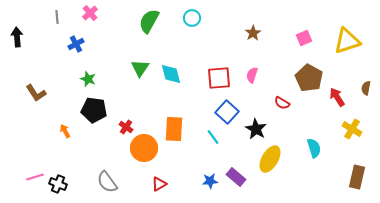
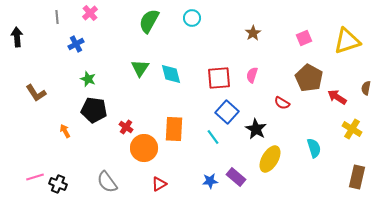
red arrow: rotated 24 degrees counterclockwise
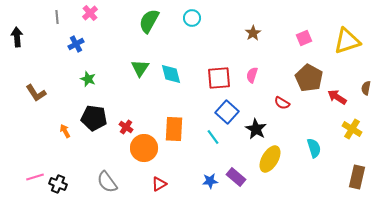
black pentagon: moved 8 px down
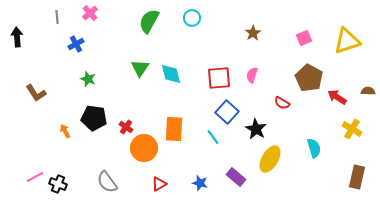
brown semicircle: moved 2 px right, 3 px down; rotated 80 degrees clockwise
pink line: rotated 12 degrees counterclockwise
blue star: moved 10 px left, 2 px down; rotated 21 degrees clockwise
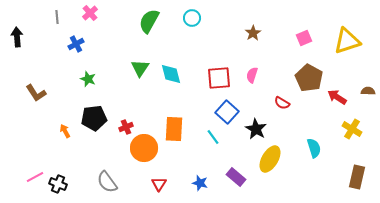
black pentagon: rotated 15 degrees counterclockwise
red cross: rotated 32 degrees clockwise
red triangle: rotated 28 degrees counterclockwise
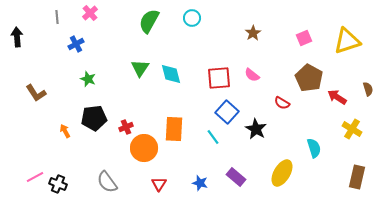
pink semicircle: rotated 70 degrees counterclockwise
brown semicircle: moved 2 px up; rotated 72 degrees clockwise
yellow ellipse: moved 12 px right, 14 px down
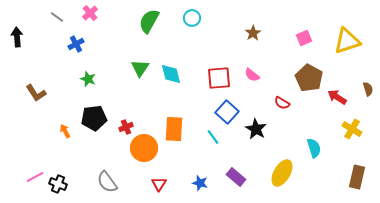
gray line: rotated 48 degrees counterclockwise
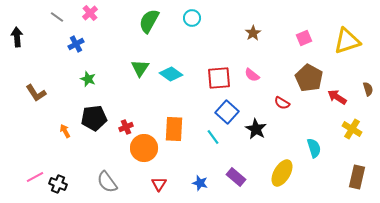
cyan diamond: rotated 40 degrees counterclockwise
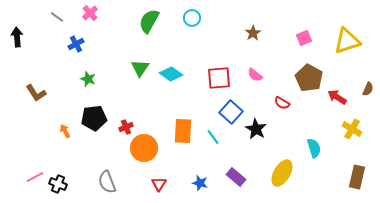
pink semicircle: moved 3 px right
brown semicircle: rotated 40 degrees clockwise
blue square: moved 4 px right
orange rectangle: moved 9 px right, 2 px down
gray semicircle: rotated 15 degrees clockwise
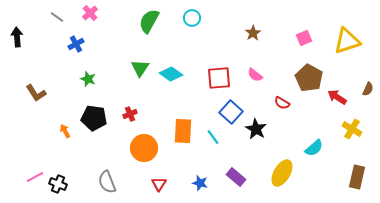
black pentagon: rotated 15 degrees clockwise
red cross: moved 4 px right, 13 px up
cyan semicircle: rotated 66 degrees clockwise
